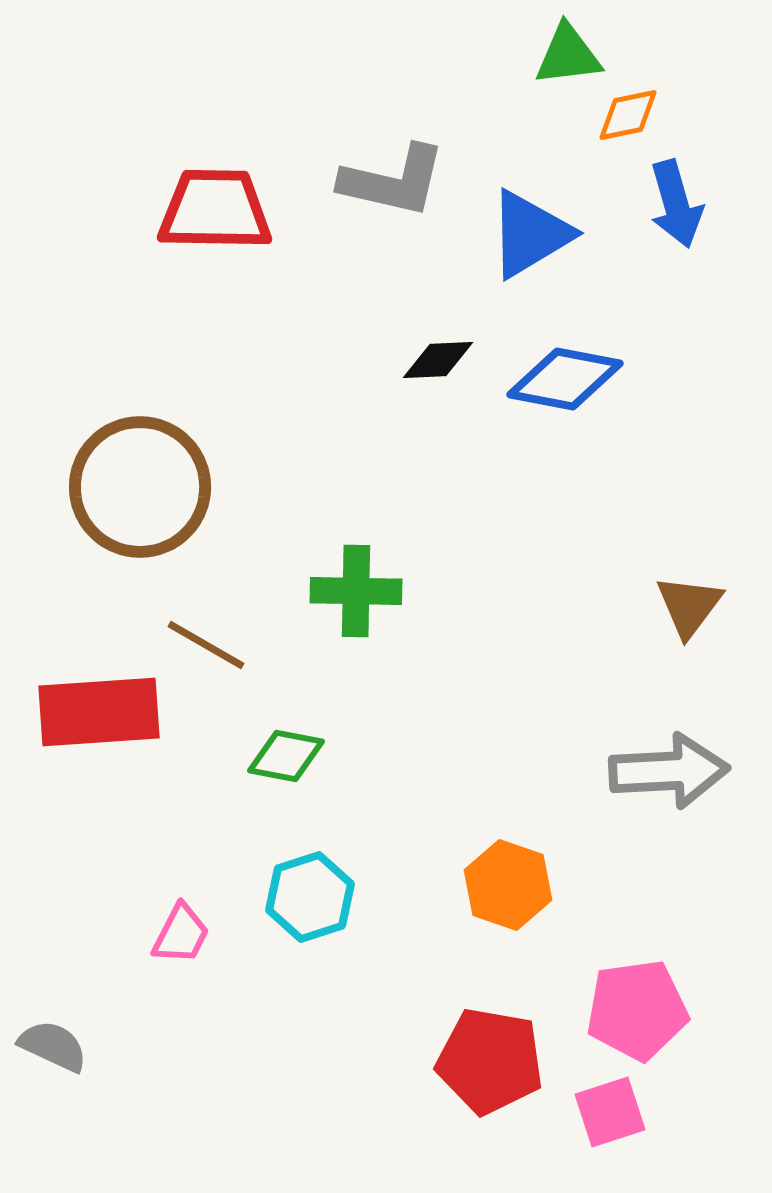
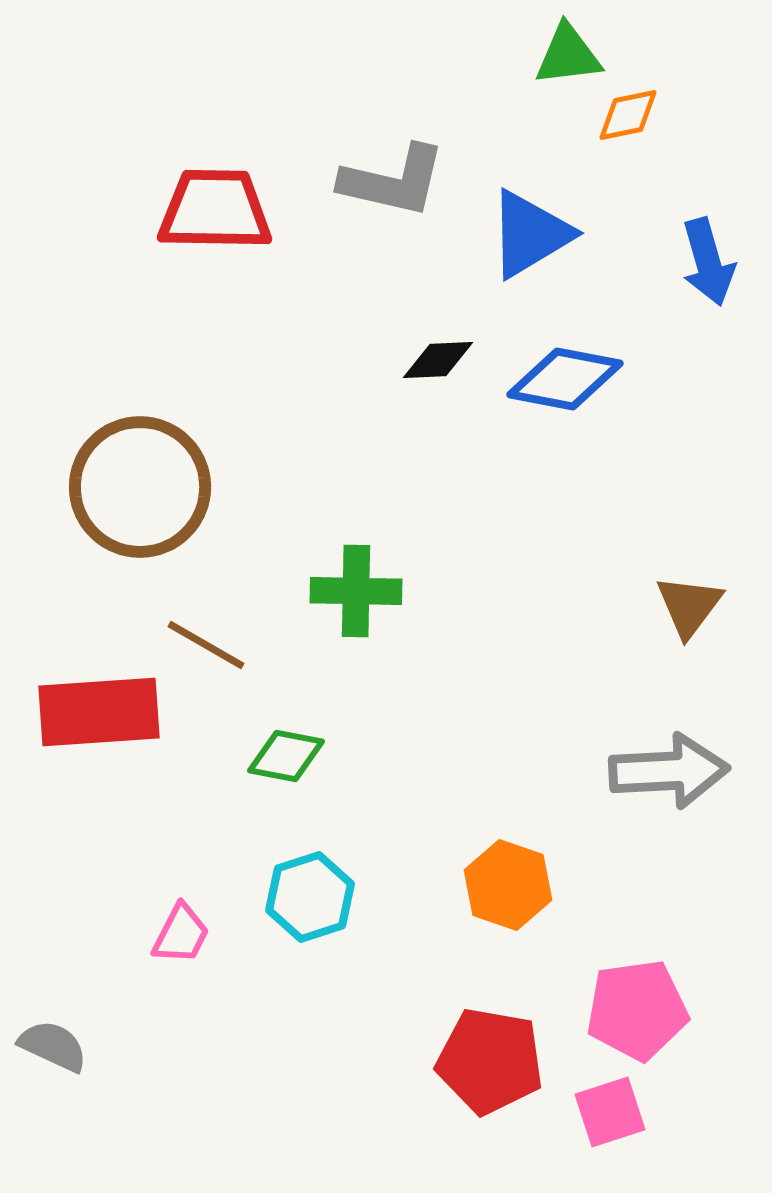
blue arrow: moved 32 px right, 58 px down
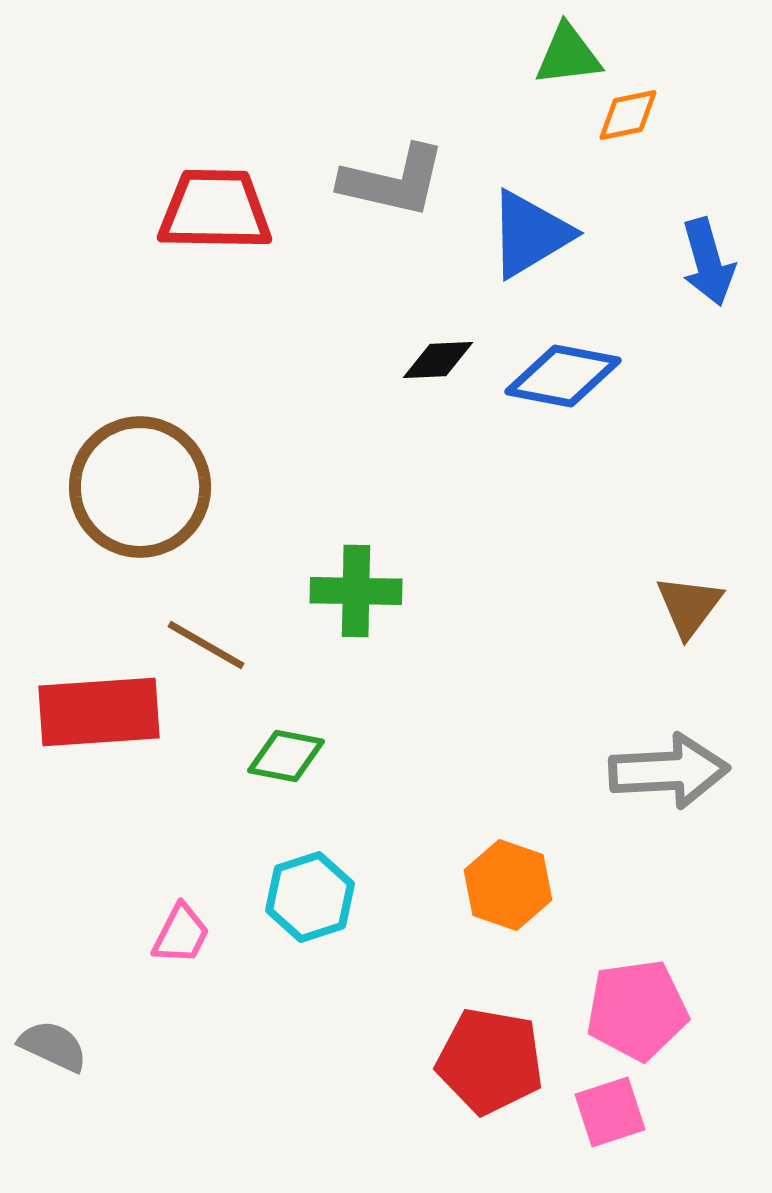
blue diamond: moved 2 px left, 3 px up
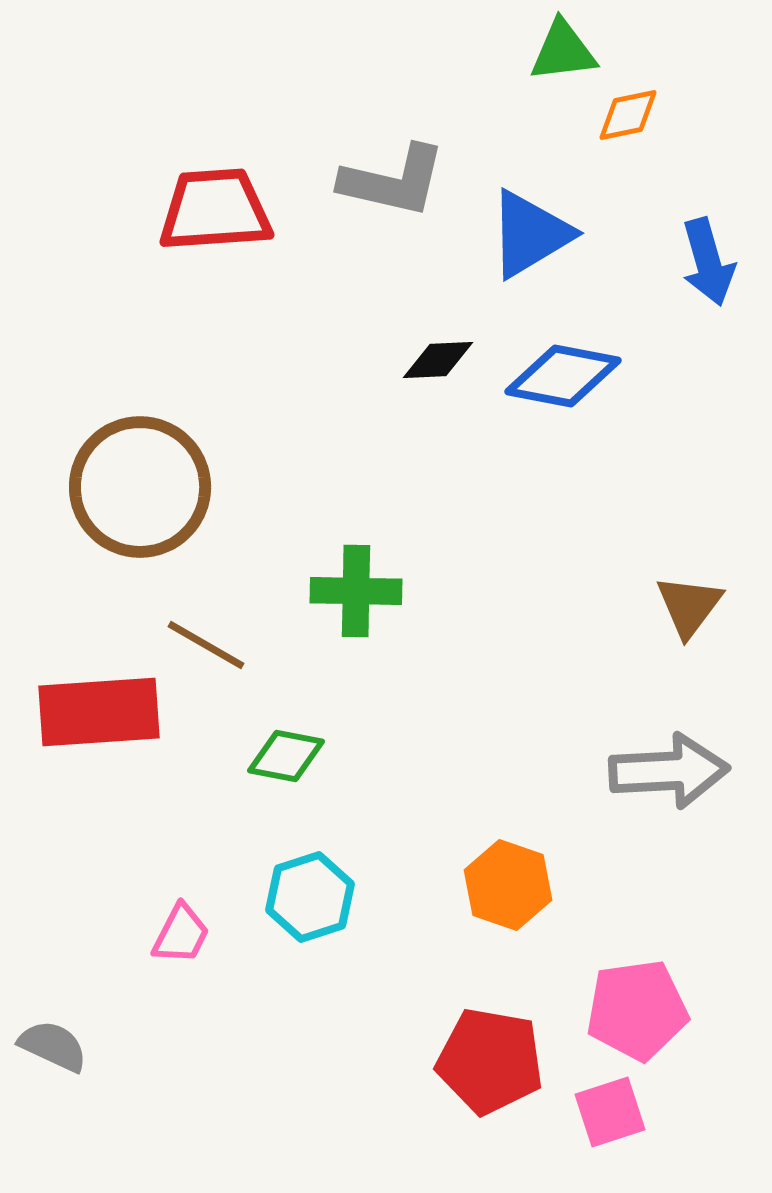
green triangle: moved 5 px left, 4 px up
red trapezoid: rotated 5 degrees counterclockwise
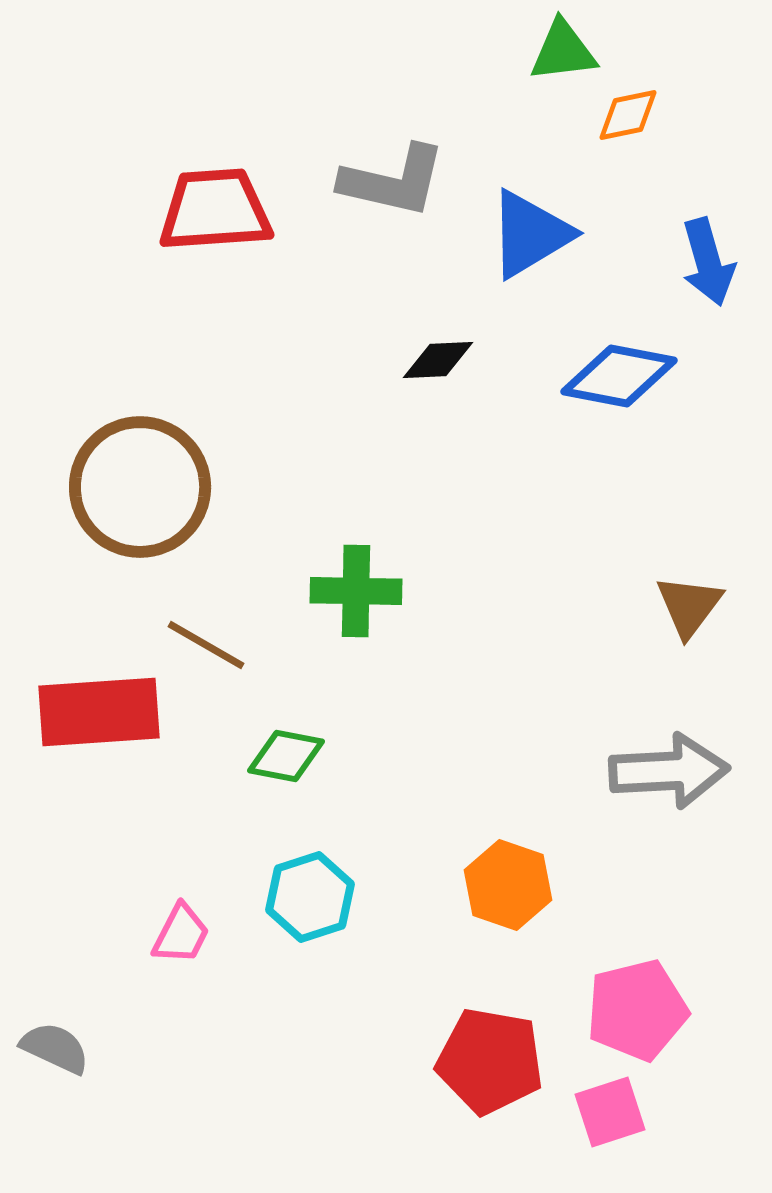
blue diamond: moved 56 px right
pink pentagon: rotated 6 degrees counterclockwise
gray semicircle: moved 2 px right, 2 px down
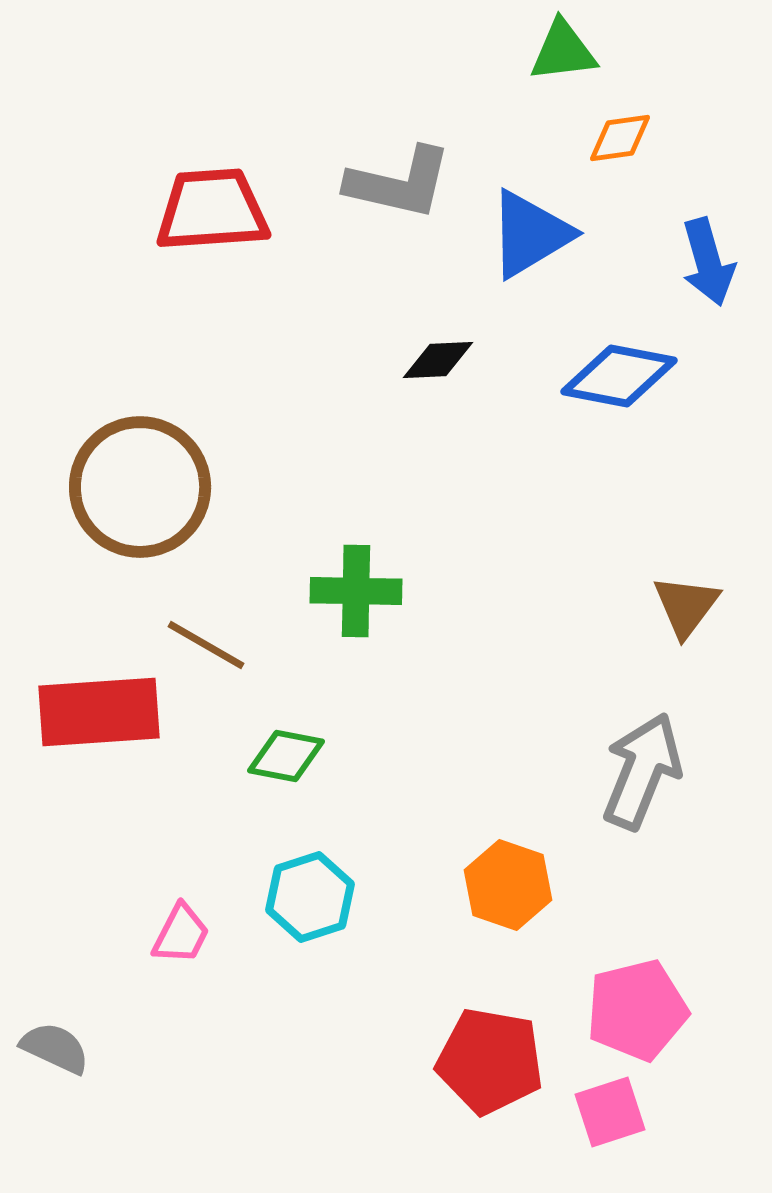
orange diamond: moved 8 px left, 23 px down; rotated 4 degrees clockwise
gray L-shape: moved 6 px right, 2 px down
red trapezoid: moved 3 px left
brown triangle: moved 3 px left
gray arrow: moved 27 px left; rotated 65 degrees counterclockwise
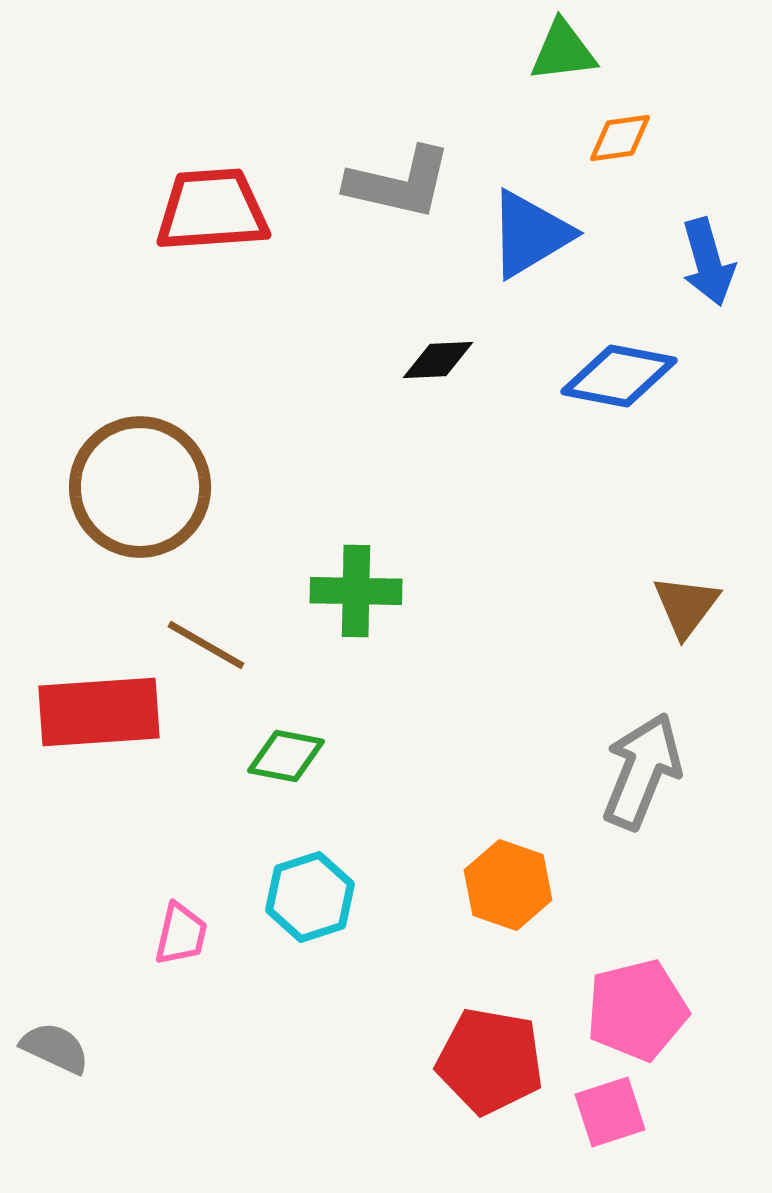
pink trapezoid: rotated 14 degrees counterclockwise
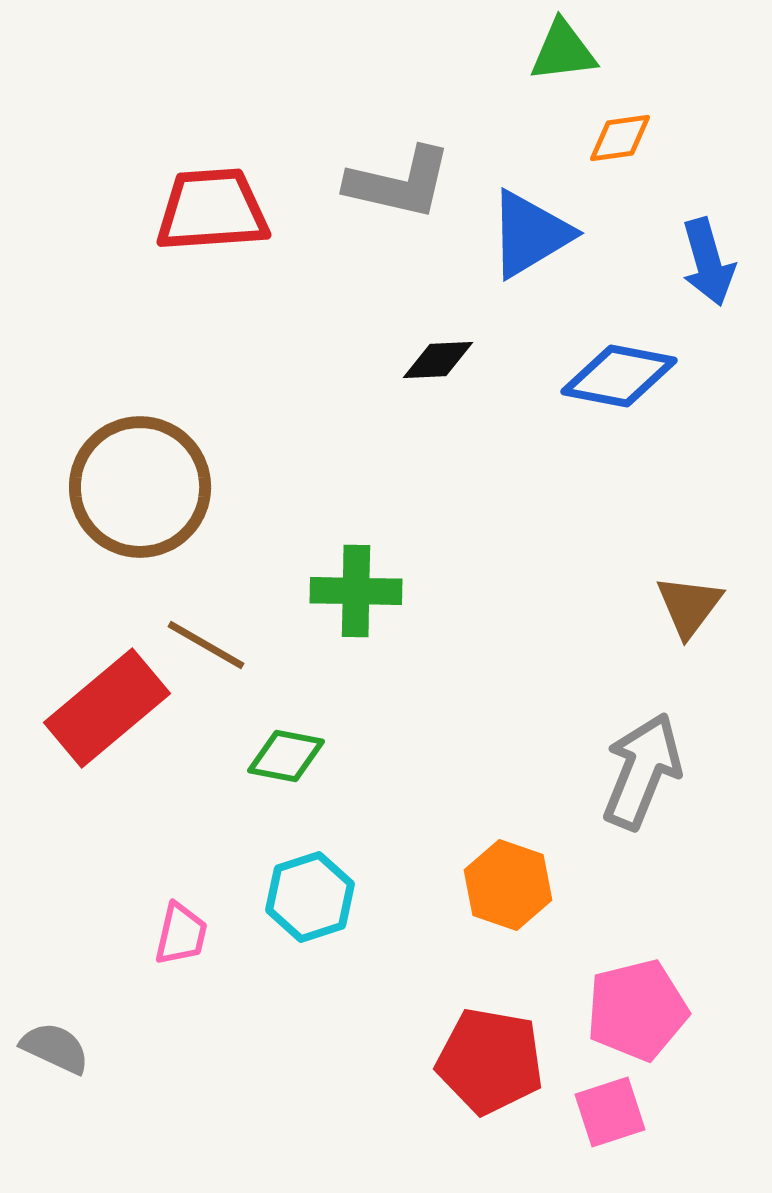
brown triangle: moved 3 px right
red rectangle: moved 8 px right, 4 px up; rotated 36 degrees counterclockwise
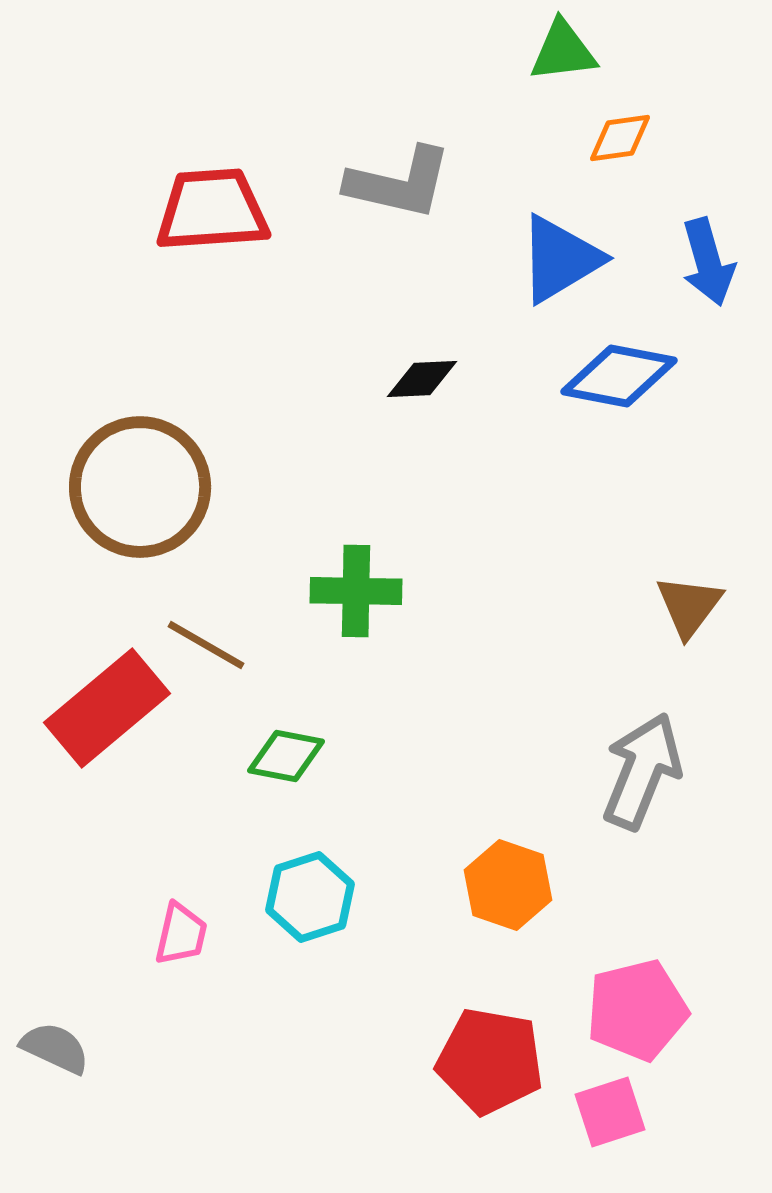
blue triangle: moved 30 px right, 25 px down
black diamond: moved 16 px left, 19 px down
